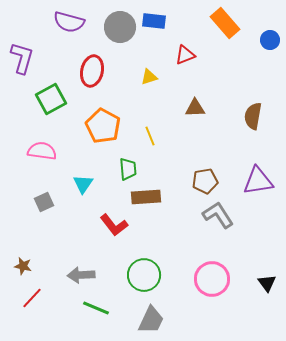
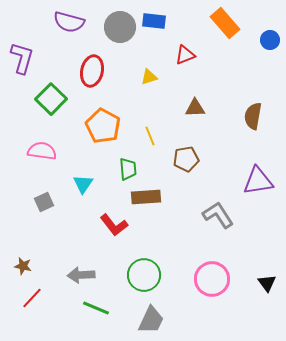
green square: rotated 16 degrees counterclockwise
brown pentagon: moved 19 px left, 22 px up
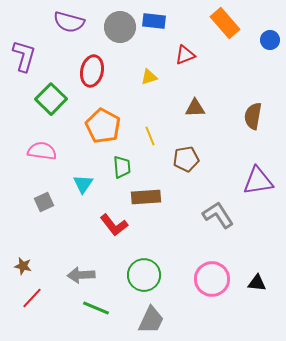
purple L-shape: moved 2 px right, 2 px up
green trapezoid: moved 6 px left, 2 px up
black triangle: moved 10 px left; rotated 48 degrees counterclockwise
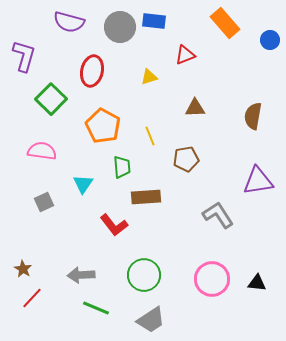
brown star: moved 3 px down; rotated 18 degrees clockwise
gray trapezoid: rotated 32 degrees clockwise
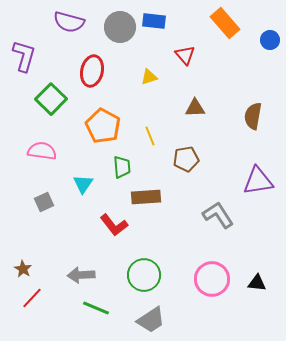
red triangle: rotated 50 degrees counterclockwise
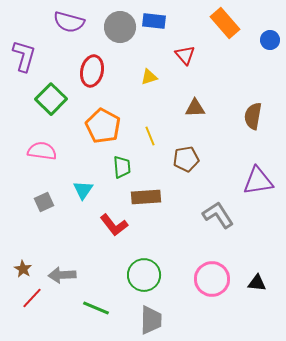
cyan triangle: moved 6 px down
gray arrow: moved 19 px left
gray trapezoid: rotated 56 degrees counterclockwise
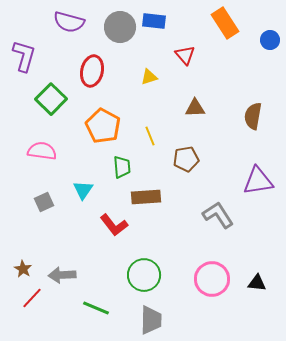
orange rectangle: rotated 8 degrees clockwise
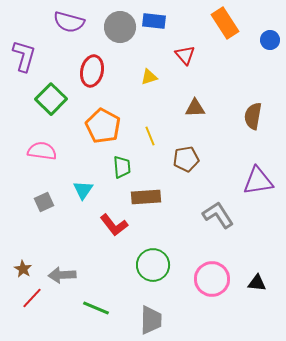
green circle: moved 9 px right, 10 px up
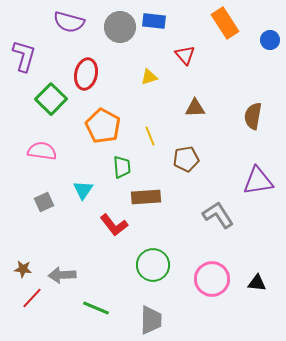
red ellipse: moved 6 px left, 3 px down
brown star: rotated 24 degrees counterclockwise
